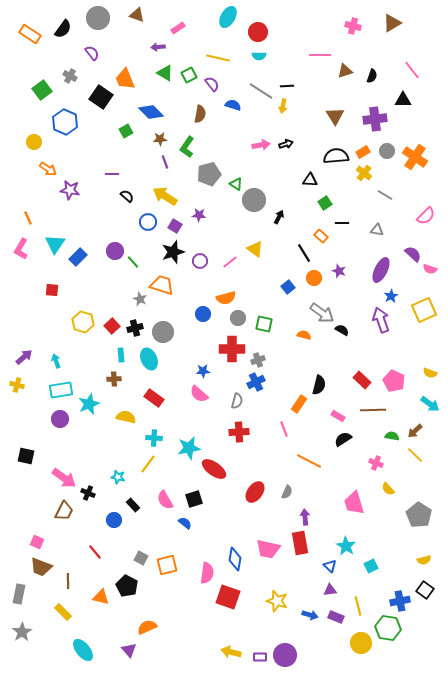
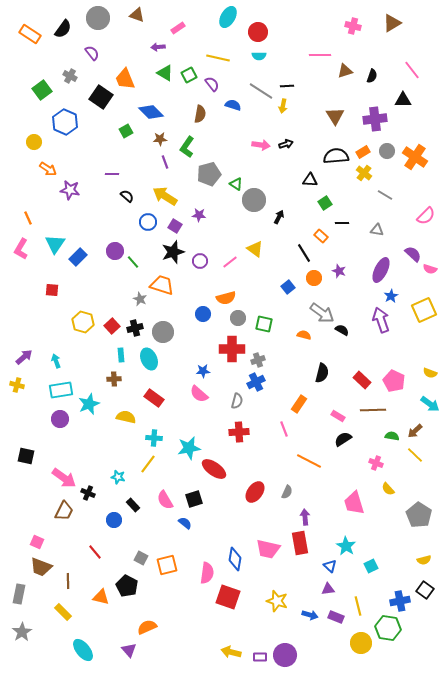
pink arrow at (261, 145): rotated 18 degrees clockwise
black semicircle at (319, 385): moved 3 px right, 12 px up
purple triangle at (330, 590): moved 2 px left, 1 px up
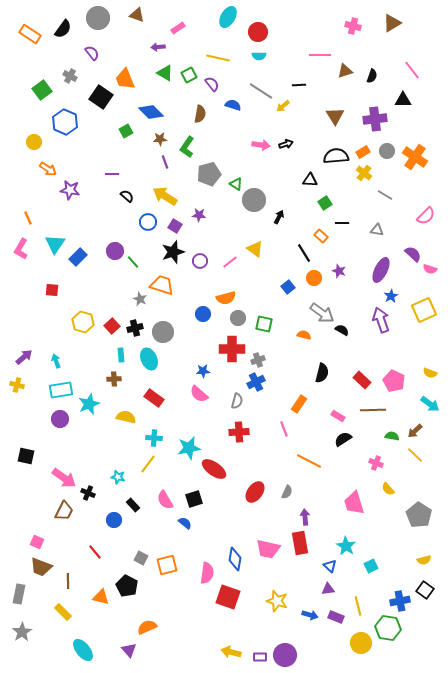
black line at (287, 86): moved 12 px right, 1 px up
yellow arrow at (283, 106): rotated 40 degrees clockwise
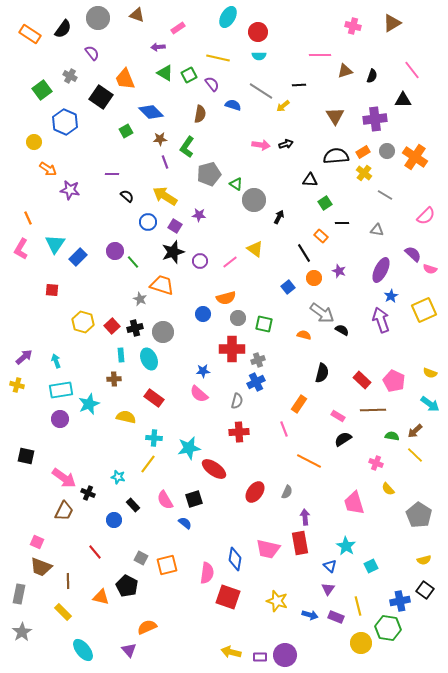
purple triangle at (328, 589): rotated 48 degrees counterclockwise
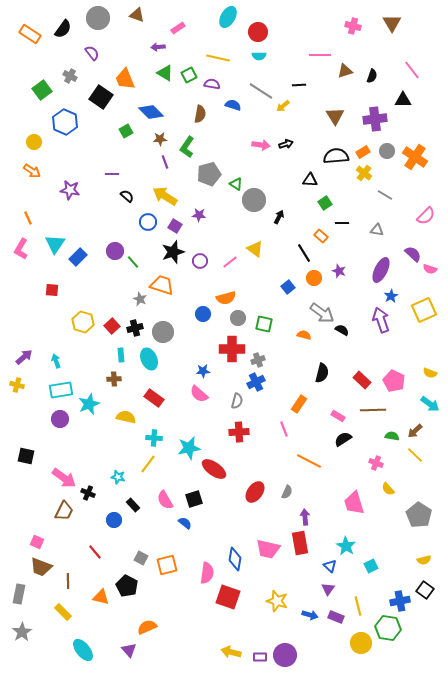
brown triangle at (392, 23): rotated 30 degrees counterclockwise
purple semicircle at (212, 84): rotated 42 degrees counterclockwise
orange arrow at (48, 169): moved 16 px left, 2 px down
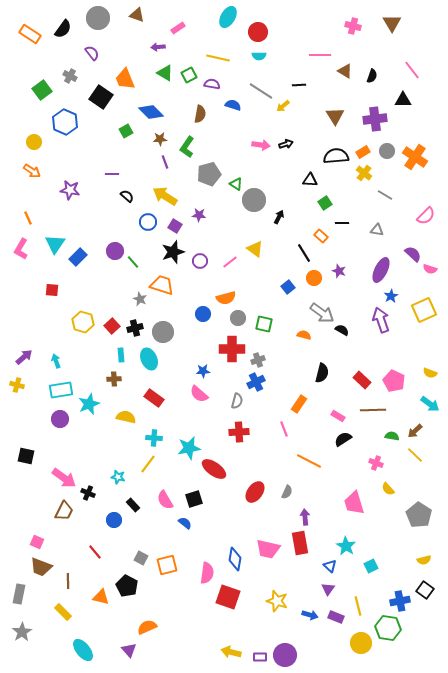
brown triangle at (345, 71): rotated 49 degrees clockwise
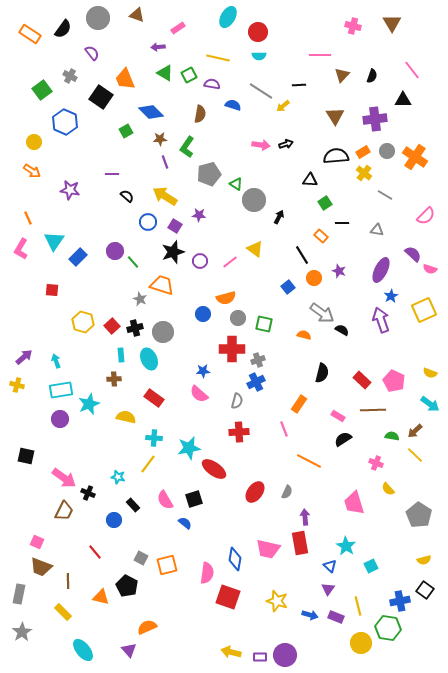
brown triangle at (345, 71): moved 3 px left, 4 px down; rotated 42 degrees clockwise
cyan triangle at (55, 244): moved 1 px left, 3 px up
black line at (304, 253): moved 2 px left, 2 px down
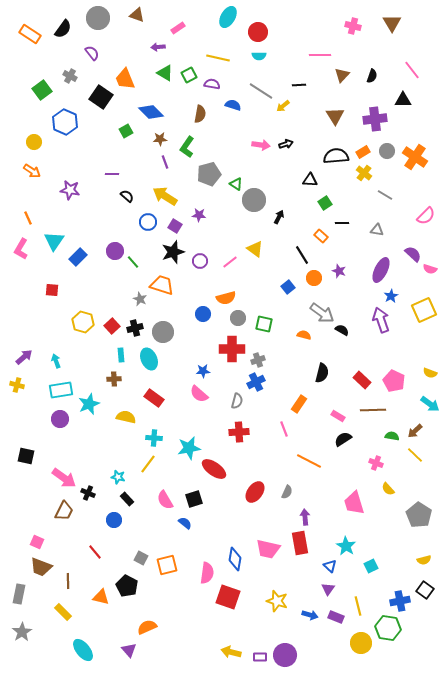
black rectangle at (133, 505): moved 6 px left, 6 px up
